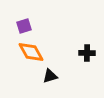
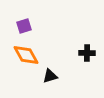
orange diamond: moved 5 px left, 3 px down
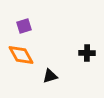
orange diamond: moved 5 px left
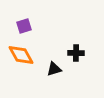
black cross: moved 11 px left
black triangle: moved 4 px right, 7 px up
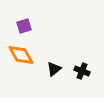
black cross: moved 6 px right, 18 px down; rotated 21 degrees clockwise
black triangle: rotated 21 degrees counterclockwise
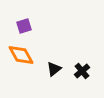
black cross: rotated 28 degrees clockwise
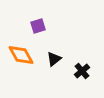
purple square: moved 14 px right
black triangle: moved 10 px up
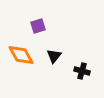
black triangle: moved 3 px up; rotated 14 degrees counterclockwise
black cross: rotated 35 degrees counterclockwise
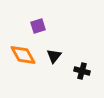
orange diamond: moved 2 px right
